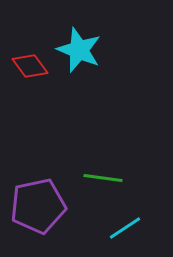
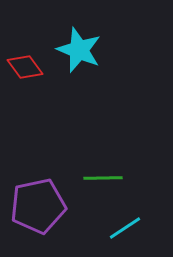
red diamond: moved 5 px left, 1 px down
green line: rotated 9 degrees counterclockwise
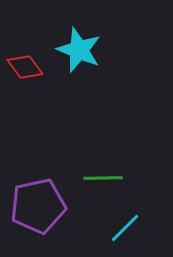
cyan line: rotated 12 degrees counterclockwise
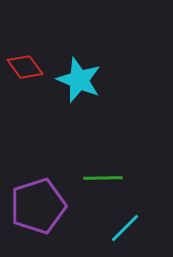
cyan star: moved 30 px down
purple pentagon: rotated 6 degrees counterclockwise
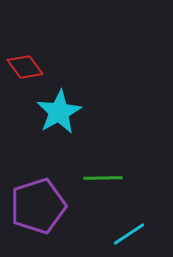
cyan star: moved 20 px left, 32 px down; rotated 21 degrees clockwise
cyan line: moved 4 px right, 6 px down; rotated 12 degrees clockwise
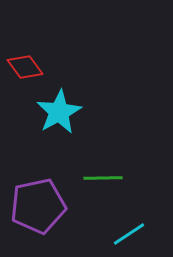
purple pentagon: rotated 6 degrees clockwise
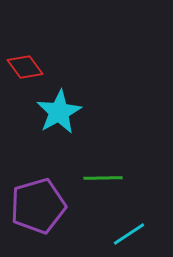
purple pentagon: rotated 4 degrees counterclockwise
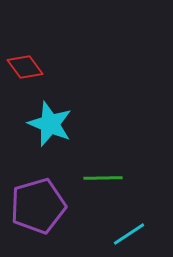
cyan star: moved 9 px left, 12 px down; rotated 21 degrees counterclockwise
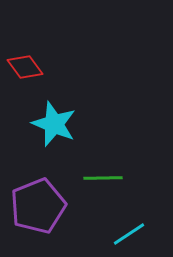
cyan star: moved 4 px right
purple pentagon: rotated 6 degrees counterclockwise
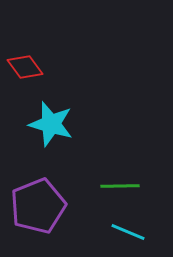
cyan star: moved 3 px left; rotated 6 degrees counterclockwise
green line: moved 17 px right, 8 px down
cyan line: moved 1 px left, 2 px up; rotated 56 degrees clockwise
